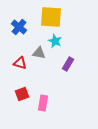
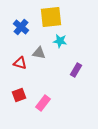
yellow square: rotated 10 degrees counterclockwise
blue cross: moved 2 px right
cyan star: moved 5 px right; rotated 16 degrees counterclockwise
purple rectangle: moved 8 px right, 6 px down
red square: moved 3 px left, 1 px down
pink rectangle: rotated 28 degrees clockwise
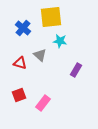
blue cross: moved 2 px right, 1 px down
gray triangle: moved 1 px right, 2 px down; rotated 32 degrees clockwise
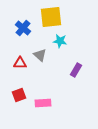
red triangle: rotated 16 degrees counterclockwise
pink rectangle: rotated 49 degrees clockwise
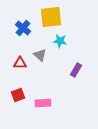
red square: moved 1 px left
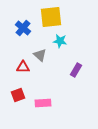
red triangle: moved 3 px right, 4 px down
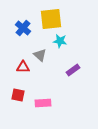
yellow square: moved 2 px down
purple rectangle: moved 3 px left; rotated 24 degrees clockwise
red square: rotated 32 degrees clockwise
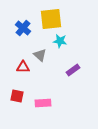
red square: moved 1 px left, 1 px down
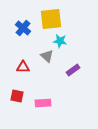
gray triangle: moved 7 px right, 1 px down
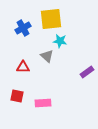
blue cross: rotated 21 degrees clockwise
purple rectangle: moved 14 px right, 2 px down
